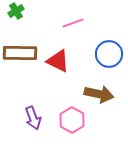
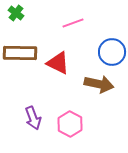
green cross: moved 2 px down; rotated 21 degrees counterclockwise
blue circle: moved 3 px right, 2 px up
red triangle: moved 2 px down
brown arrow: moved 10 px up
pink hexagon: moved 2 px left, 4 px down
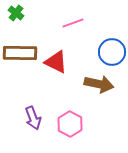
red triangle: moved 2 px left, 1 px up
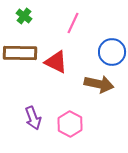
green cross: moved 8 px right, 3 px down
pink line: rotated 45 degrees counterclockwise
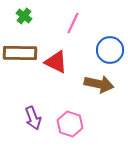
blue circle: moved 2 px left, 2 px up
pink hexagon: rotated 10 degrees counterclockwise
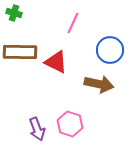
green cross: moved 10 px left, 3 px up; rotated 21 degrees counterclockwise
brown rectangle: moved 1 px up
purple arrow: moved 4 px right, 11 px down
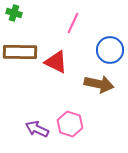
purple arrow: rotated 135 degrees clockwise
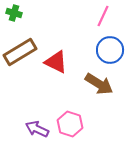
pink line: moved 30 px right, 7 px up
brown rectangle: rotated 32 degrees counterclockwise
brown arrow: rotated 20 degrees clockwise
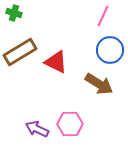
pink hexagon: rotated 20 degrees counterclockwise
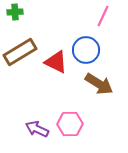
green cross: moved 1 px right, 1 px up; rotated 21 degrees counterclockwise
blue circle: moved 24 px left
